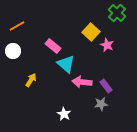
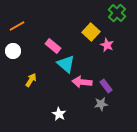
white star: moved 5 px left
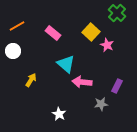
pink rectangle: moved 13 px up
purple rectangle: moved 11 px right; rotated 64 degrees clockwise
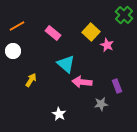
green cross: moved 7 px right, 2 px down
purple rectangle: rotated 48 degrees counterclockwise
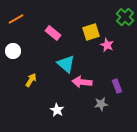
green cross: moved 1 px right, 2 px down
orange line: moved 1 px left, 7 px up
yellow square: rotated 30 degrees clockwise
white star: moved 2 px left, 4 px up
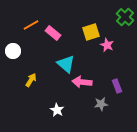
orange line: moved 15 px right, 6 px down
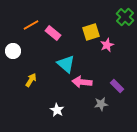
pink star: rotated 24 degrees clockwise
purple rectangle: rotated 24 degrees counterclockwise
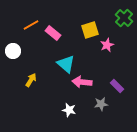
green cross: moved 1 px left, 1 px down
yellow square: moved 1 px left, 2 px up
white star: moved 12 px right; rotated 16 degrees counterclockwise
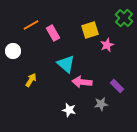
pink rectangle: rotated 21 degrees clockwise
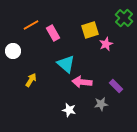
pink star: moved 1 px left, 1 px up
purple rectangle: moved 1 px left
